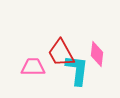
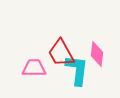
pink trapezoid: moved 1 px right, 1 px down
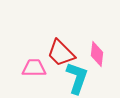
red trapezoid: rotated 16 degrees counterclockwise
cyan L-shape: moved 8 px down; rotated 12 degrees clockwise
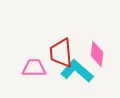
red trapezoid: rotated 40 degrees clockwise
cyan L-shape: moved 7 px up; rotated 68 degrees counterclockwise
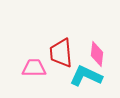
cyan L-shape: moved 9 px right, 5 px down; rotated 16 degrees counterclockwise
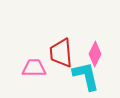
pink diamond: moved 2 px left; rotated 20 degrees clockwise
cyan L-shape: rotated 52 degrees clockwise
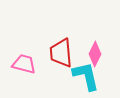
pink trapezoid: moved 10 px left, 4 px up; rotated 15 degrees clockwise
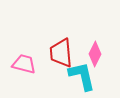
cyan L-shape: moved 4 px left
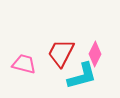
red trapezoid: rotated 32 degrees clockwise
cyan L-shape: rotated 88 degrees clockwise
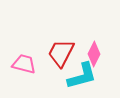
pink diamond: moved 1 px left
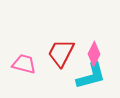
cyan L-shape: moved 9 px right
